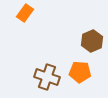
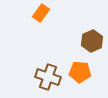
orange rectangle: moved 16 px right
brown cross: moved 1 px right
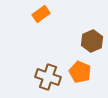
orange rectangle: moved 1 px down; rotated 18 degrees clockwise
orange pentagon: rotated 20 degrees clockwise
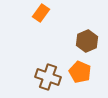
orange rectangle: moved 1 px up; rotated 18 degrees counterclockwise
brown hexagon: moved 5 px left
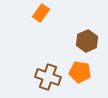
orange pentagon: rotated 15 degrees counterclockwise
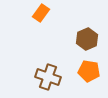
brown hexagon: moved 2 px up
orange pentagon: moved 9 px right, 1 px up
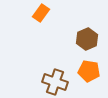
brown cross: moved 7 px right, 5 px down
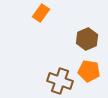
brown cross: moved 5 px right, 1 px up
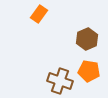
orange rectangle: moved 2 px left, 1 px down
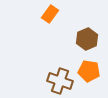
orange rectangle: moved 11 px right
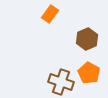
orange pentagon: moved 2 px down; rotated 20 degrees clockwise
brown cross: moved 1 px right, 1 px down
